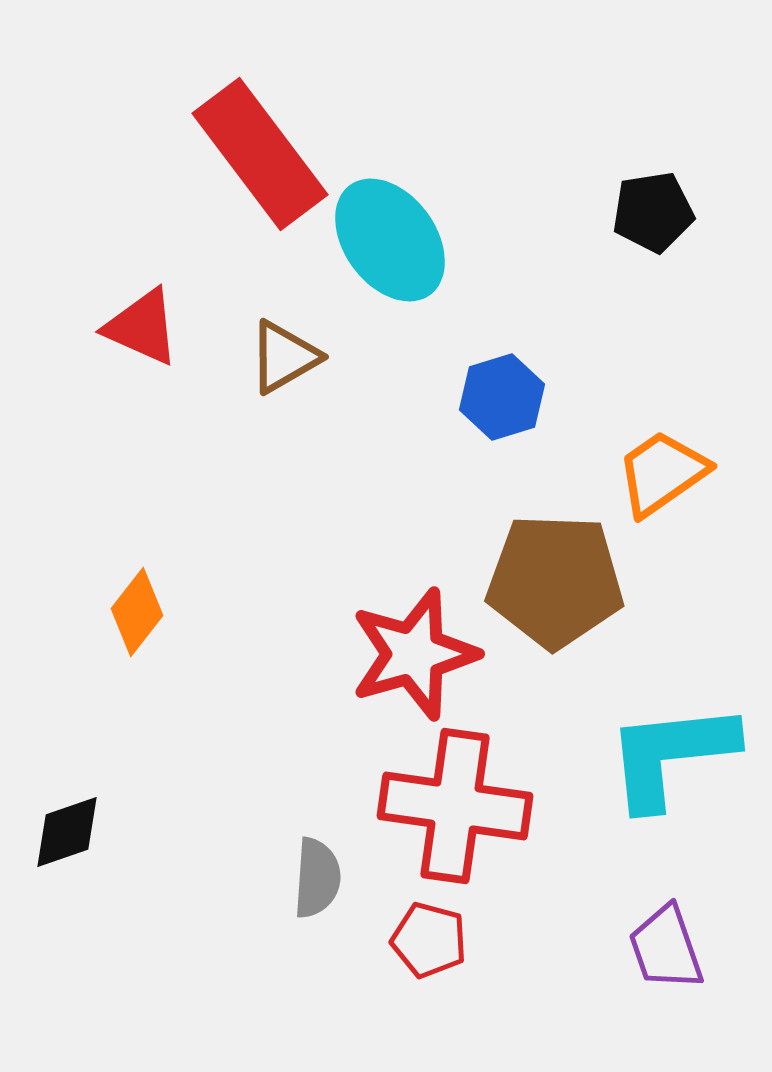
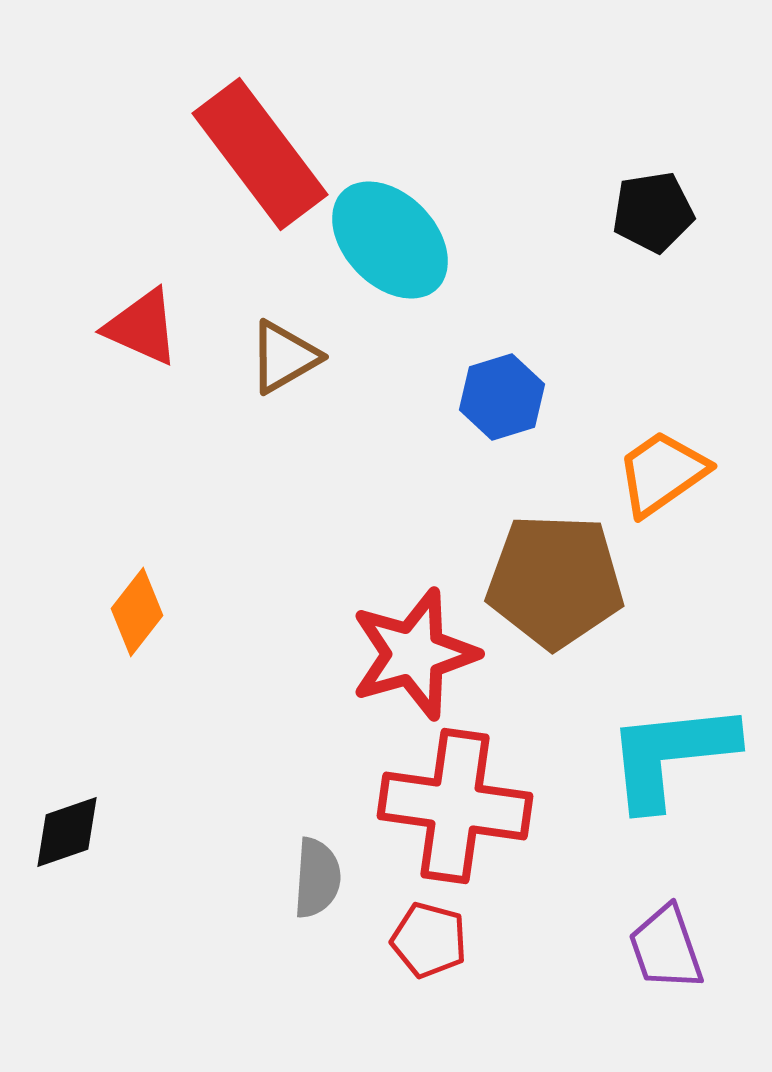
cyan ellipse: rotated 8 degrees counterclockwise
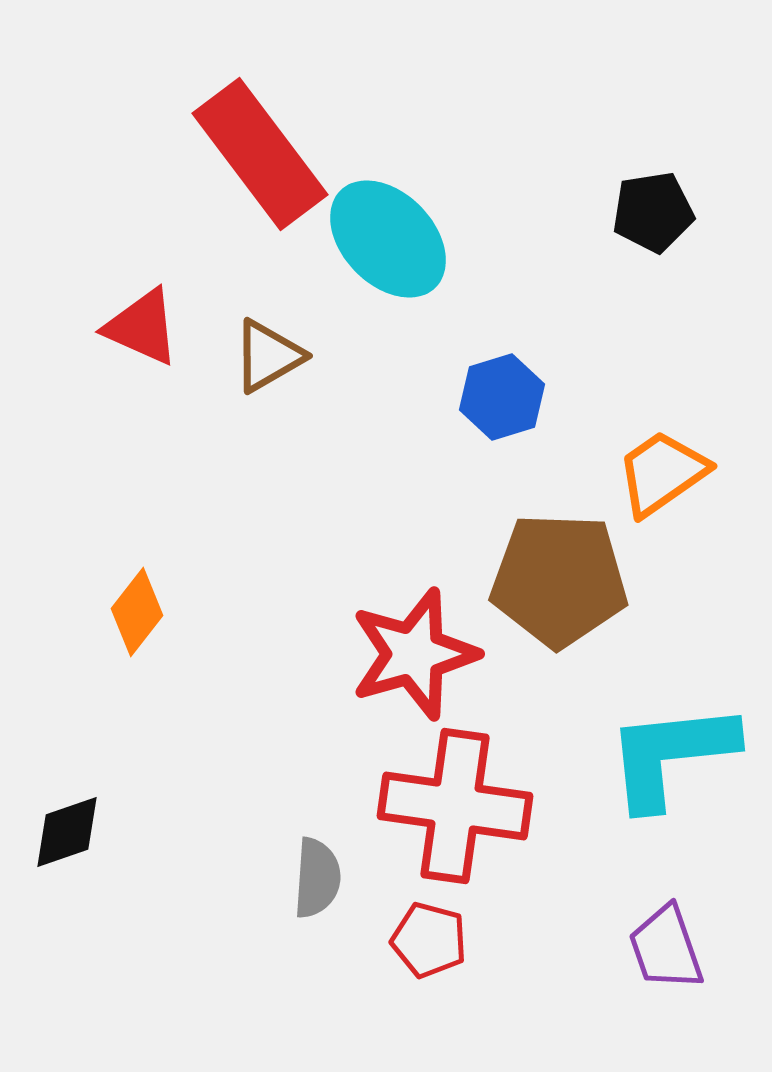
cyan ellipse: moved 2 px left, 1 px up
brown triangle: moved 16 px left, 1 px up
brown pentagon: moved 4 px right, 1 px up
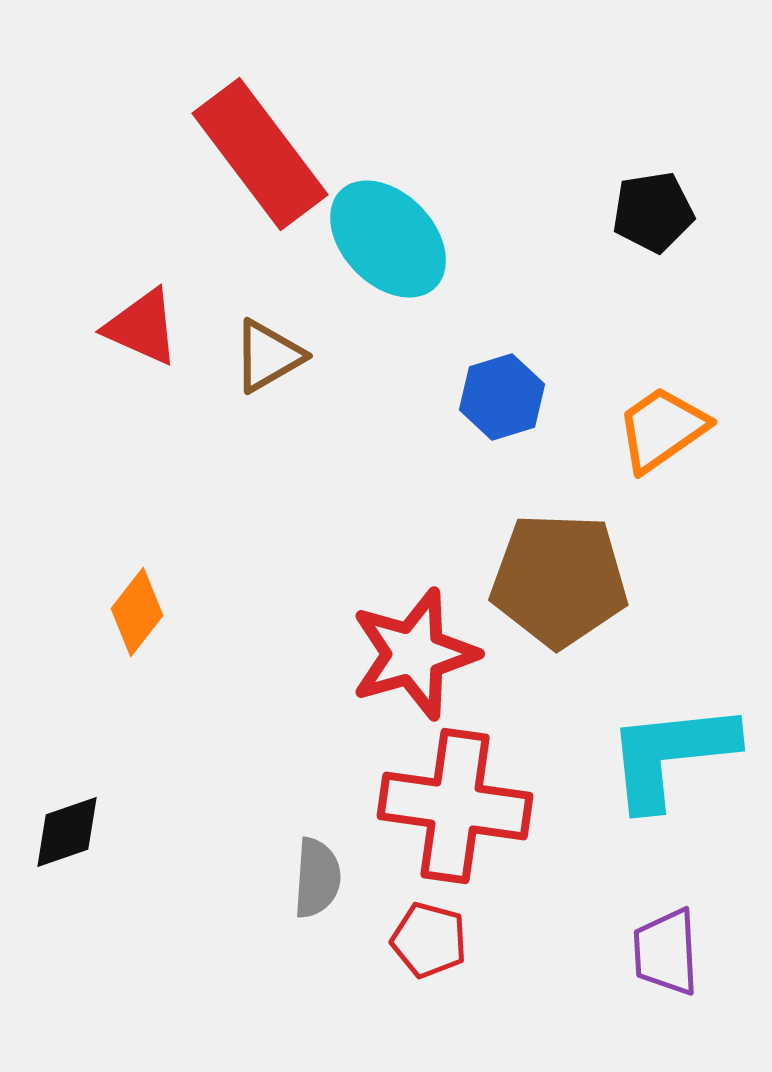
orange trapezoid: moved 44 px up
purple trapezoid: moved 4 px down; rotated 16 degrees clockwise
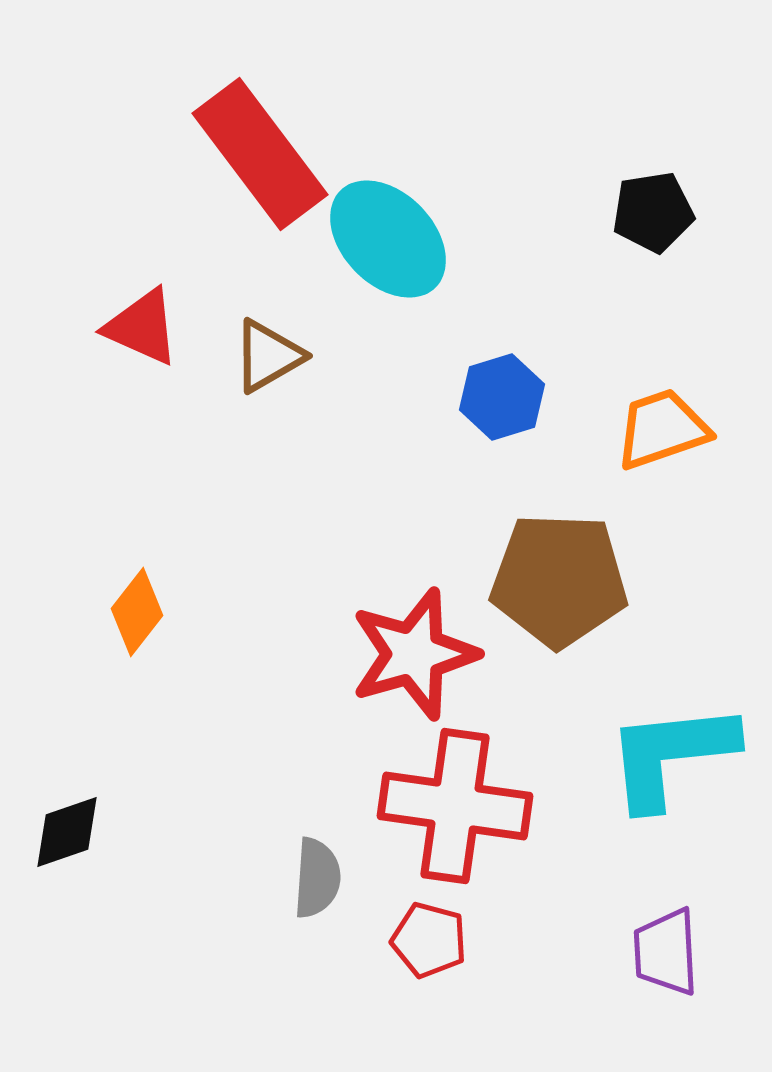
orange trapezoid: rotated 16 degrees clockwise
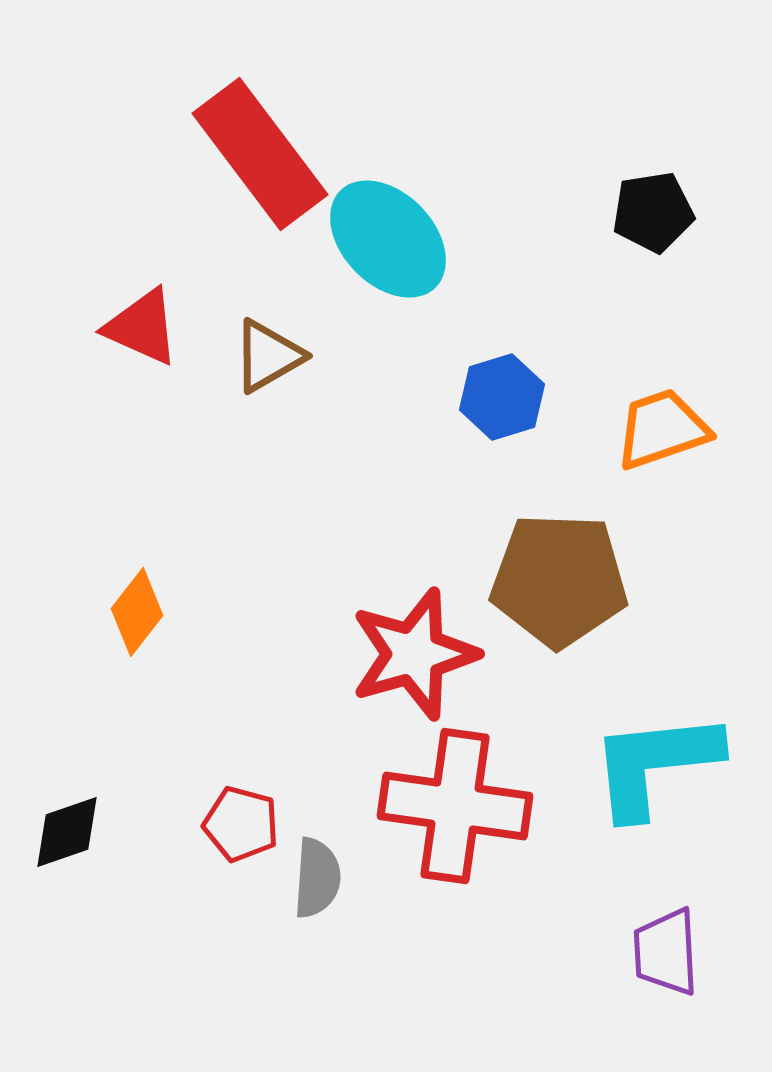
cyan L-shape: moved 16 px left, 9 px down
red pentagon: moved 188 px left, 116 px up
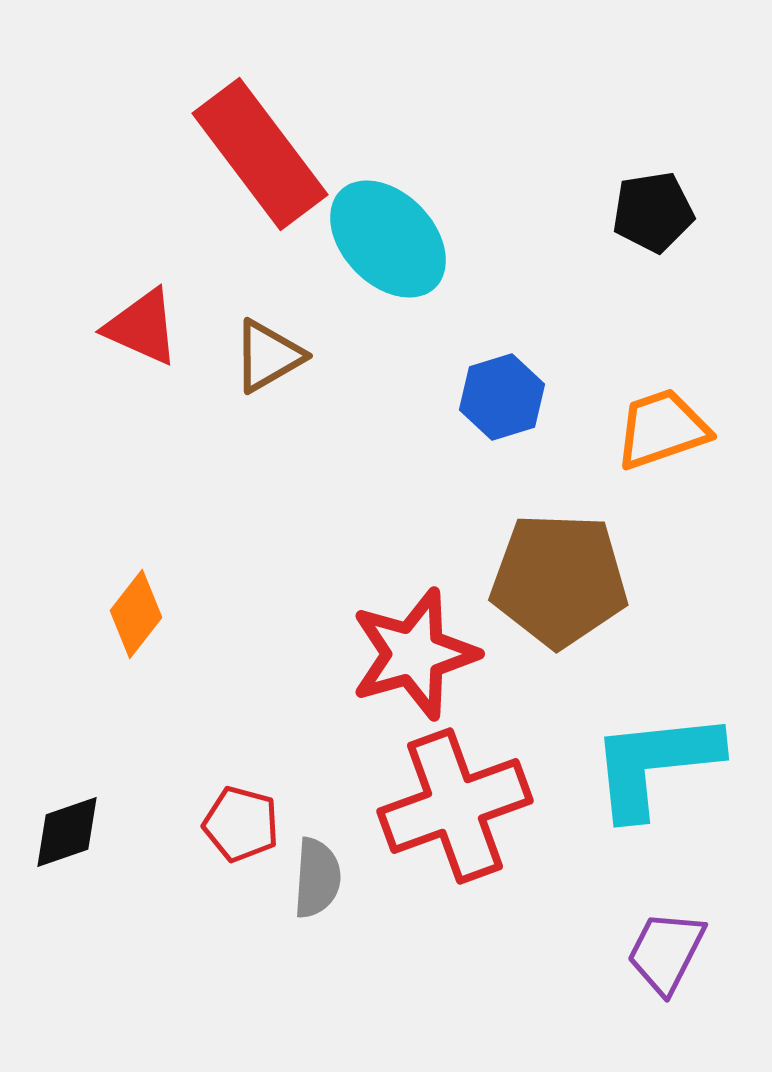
orange diamond: moved 1 px left, 2 px down
red cross: rotated 28 degrees counterclockwise
purple trapezoid: rotated 30 degrees clockwise
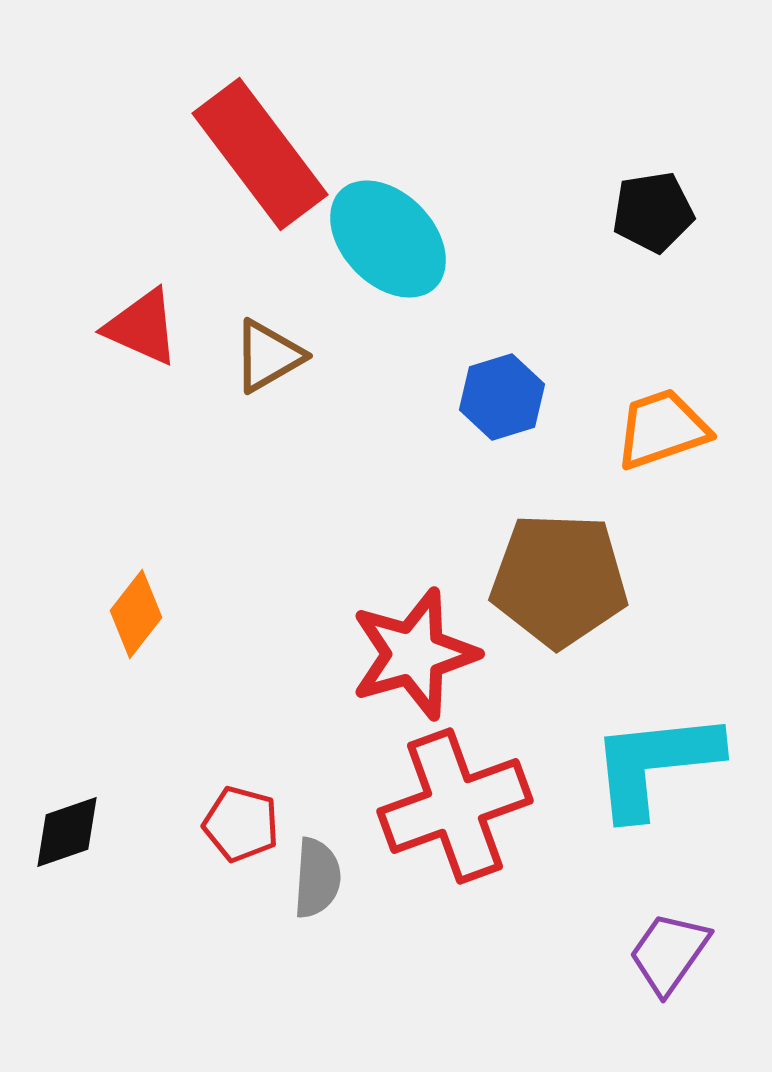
purple trapezoid: moved 3 px right, 1 px down; rotated 8 degrees clockwise
